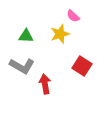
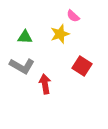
green triangle: moved 1 px left, 1 px down
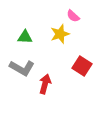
gray L-shape: moved 2 px down
red arrow: rotated 24 degrees clockwise
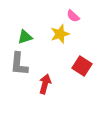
green triangle: rotated 21 degrees counterclockwise
gray L-shape: moved 3 px left, 4 px up; rotated 65 degrees clockwise
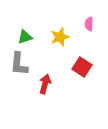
pink semicircle: moved 16 px right, 8 px down; rotated 48 degrees clockwise
yellow star: moved 3 px down
red square: moved 1 px down
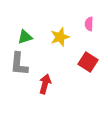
red square: moved 6 px right, 5 px up
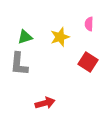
red arrow: moved 19 px down; rotated 60 degrees clockwise
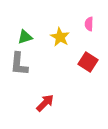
yellow star: rotated 24 degrees counterclockwise
red arrow: rotated 30 degrees counterclockwise
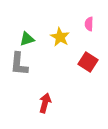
green triangle: moved 2 px right, 2 px down
red arrow: rotated 30 degrees counterclockwise
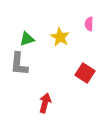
red square: moved 3 px left, 11 px down
